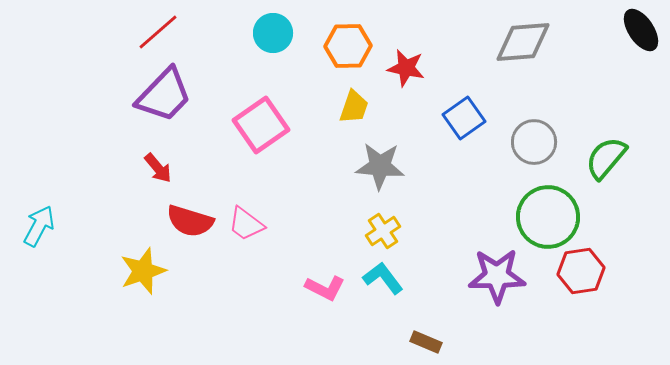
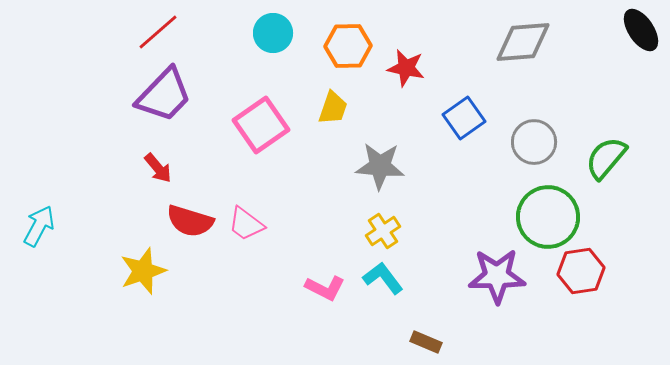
yellow trapezoid: moved 21 px left, 1 px down
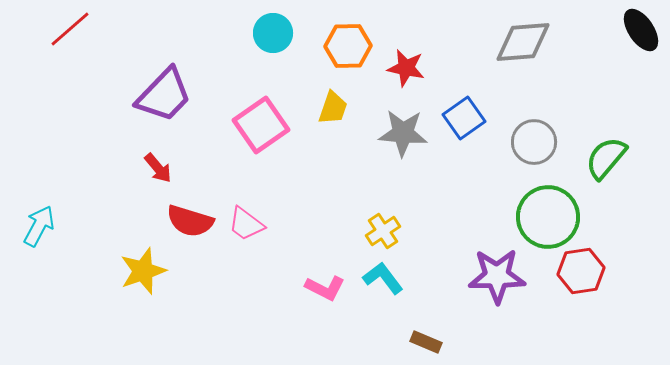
red line: moved 88 px left, 3 px up
gray star: moved 23 px right, 33 px up
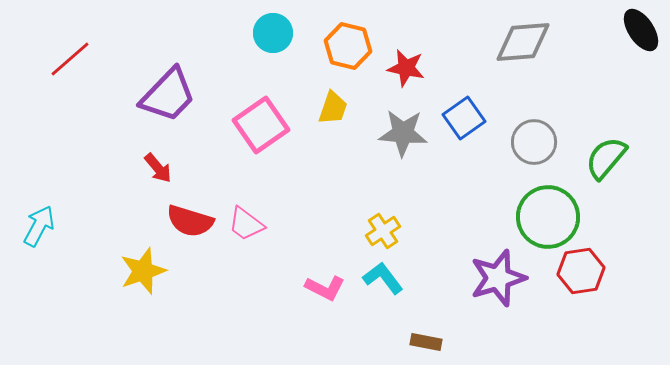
red line: moved 30 px down
orange hexagon: rotated 15 degrees clockwise
purple trapezoid: moved 4 px right
purple star: moved 1 px right, 2 px down; rotated 16 degrees counterclockwise
brown rectangle: rotated 12 degrees counterclockwise
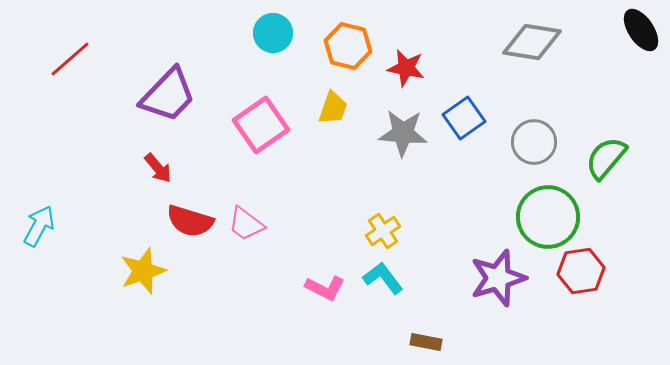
gray diamond: moved 9 px right; rotated 14 degrees clockwise
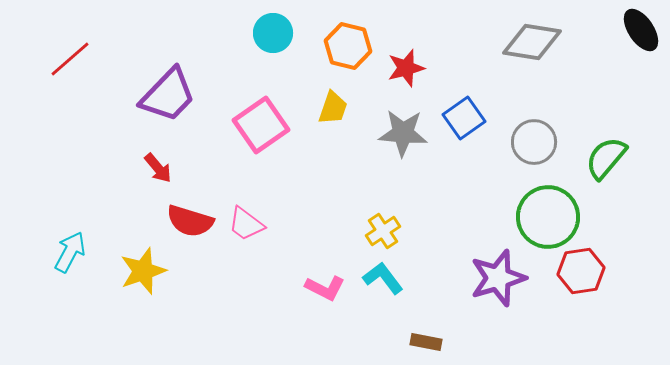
red star: rotated 27 degrees counterclockwise
cyan arrow: moved 31 px right, 26 px down
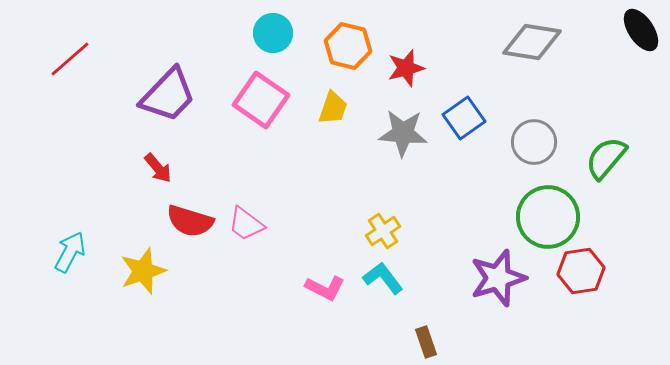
pink square: moved 25 px up; rotated 20 degrees counterclockwise
brown rectangle: rotated 60 degrees clockwise
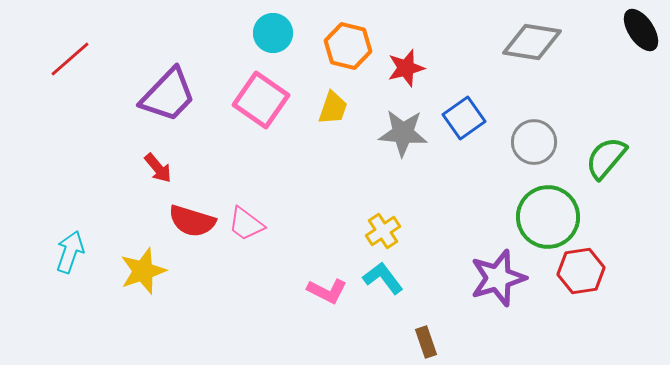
red semicircle: moved 2 px right
cyan arrow: rotated 9 degrees counterclockwise
pink L-shape: moved 2 px right, 3 px down
